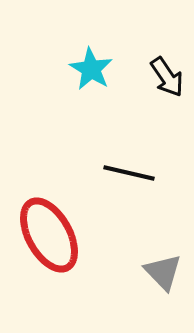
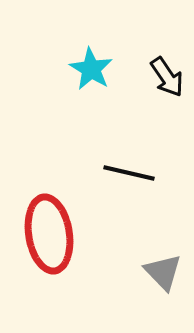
red ellipse: moved 1 px up; rotated 20 degrees clockwise
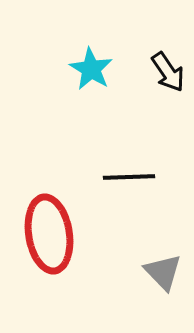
black arrow: moved 1 px right, 5 px up
black line: moved 4 px down; rotated 15 degrees counterclockwise
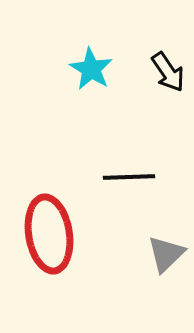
gray triangle: moved 3 px right, 18 px up; rotated 30 degrees clockwise
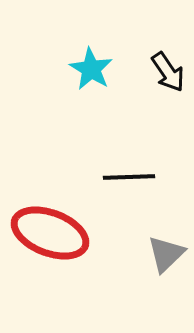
red ellipse: moved 1 px right, 1 px up; rotated 60 degrees counterclockwise
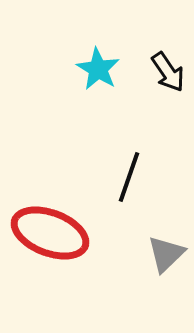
cyan star: moved 7 px right
black line: rotated 69 degrees counterclockwise
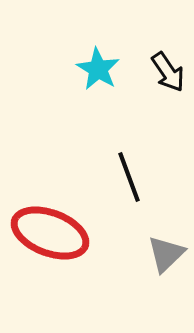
black line: rotated 39 degrees counterclockwise
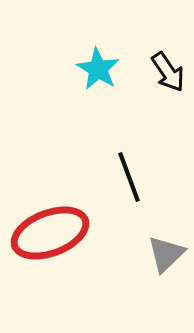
red ellipse: rotated 42 degrees counterclockwise
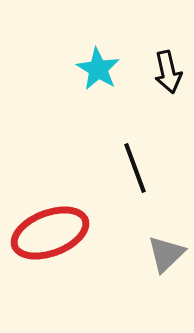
black arrow: rotated 21 degrees clockwise
black line: moved 6 px right, 9 px up
